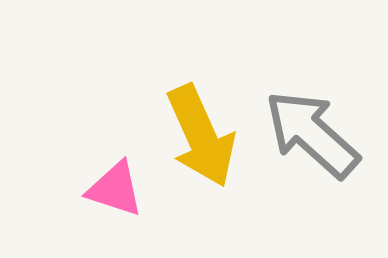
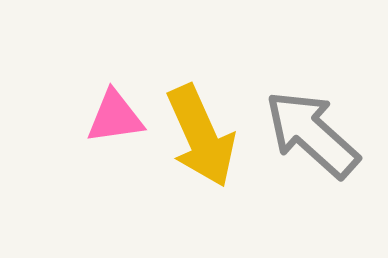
pink triangle: moved 72 px up; rotated 26 degrees counterclockwise
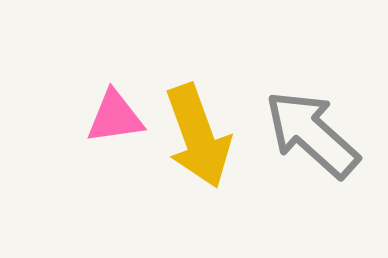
yellow arrow: moved 3 px left; rotated 4 degrees clockwise
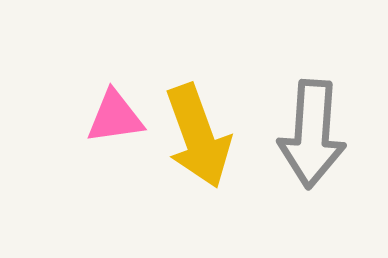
gray arrow: rotated 128 degrees counterclockwise
